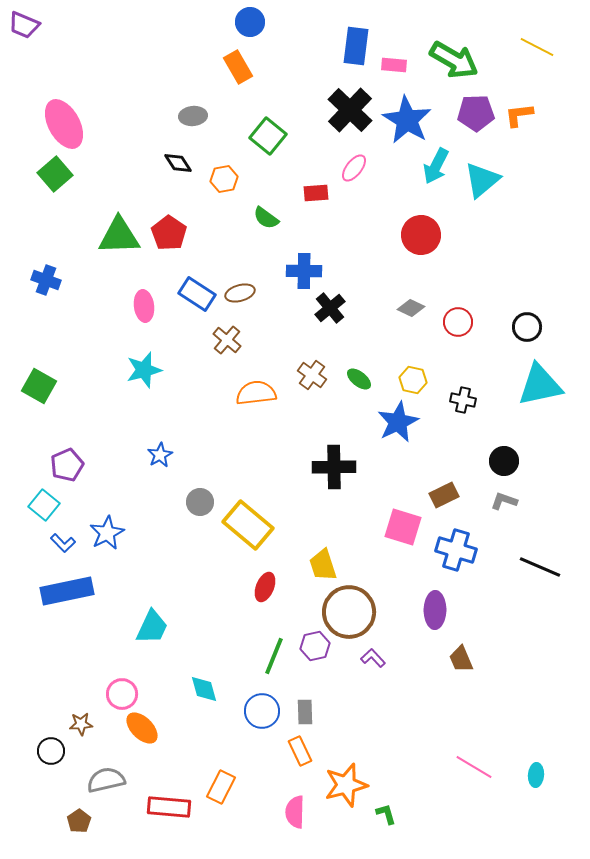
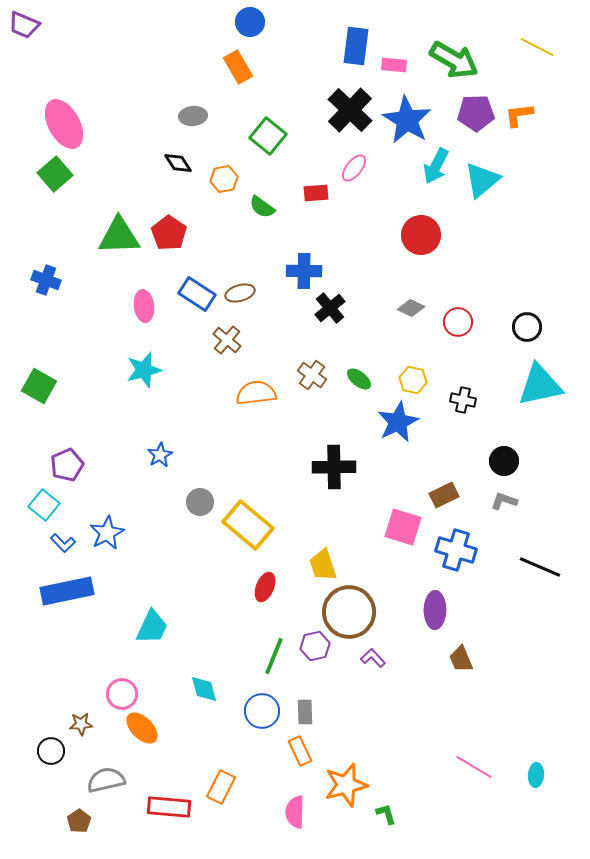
green semicircle at (266, 218): moved 4 px left, 11 px up
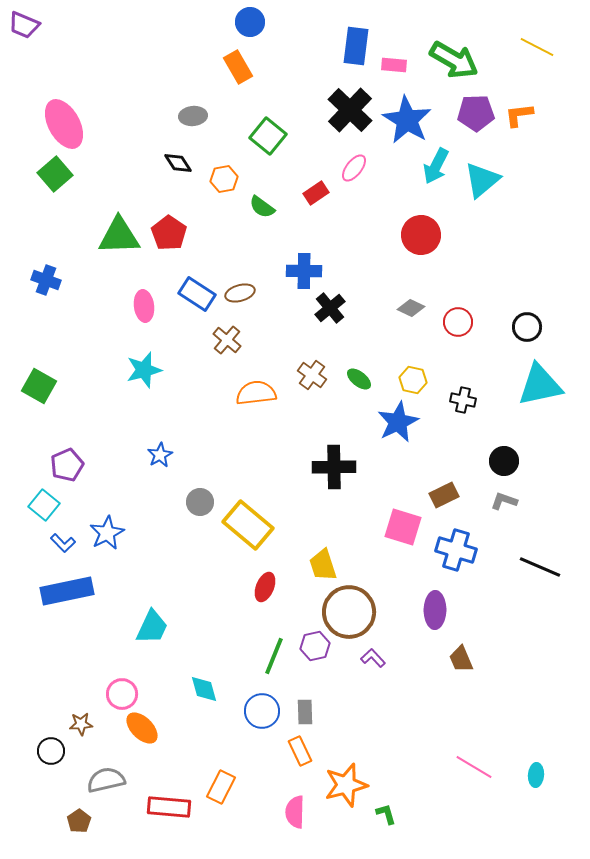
red rectangle at (316, 193): rotated 30 degrees counterclockwise
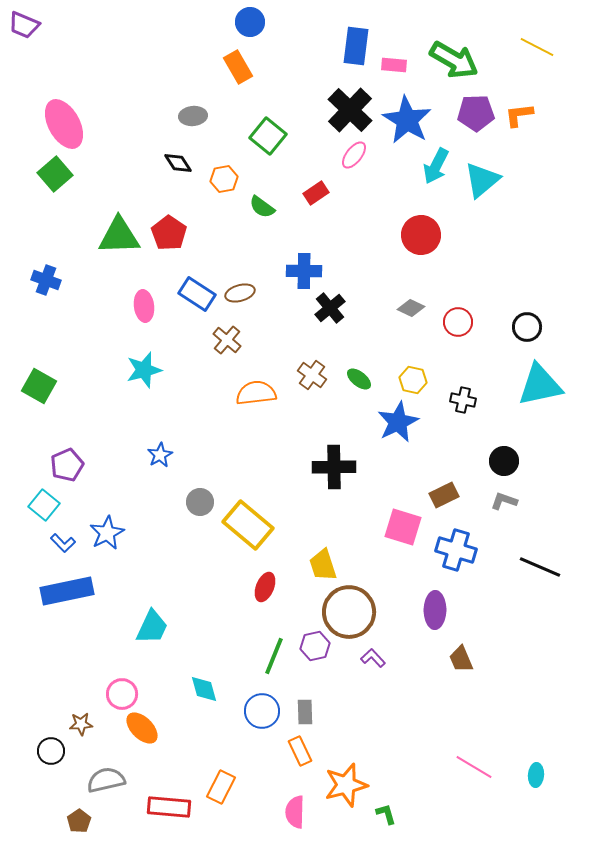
pink ellipse at (354, 168): moved 13 px up
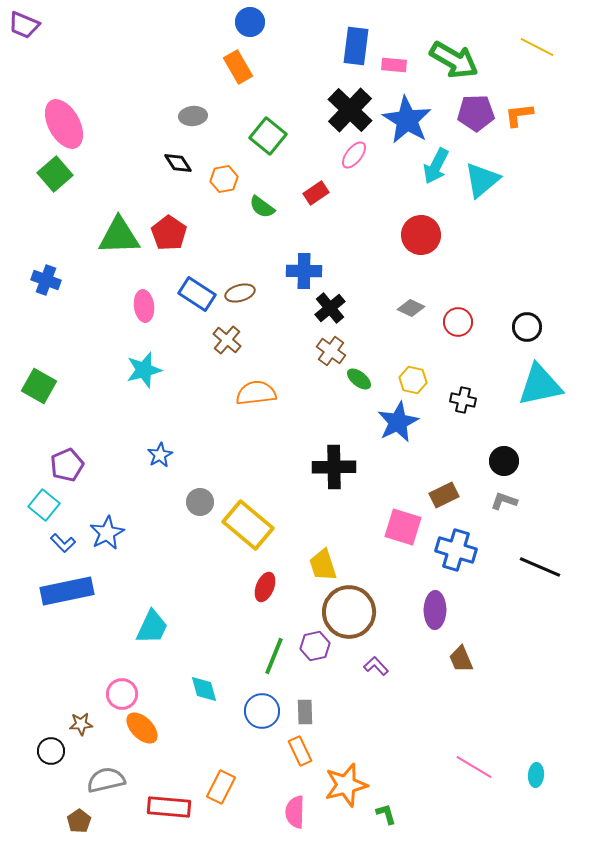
brown cross at (312, 375): moved 19 px right, 24 px up
purple L-shape at (373, 658): moved 3 px right, 8 px down
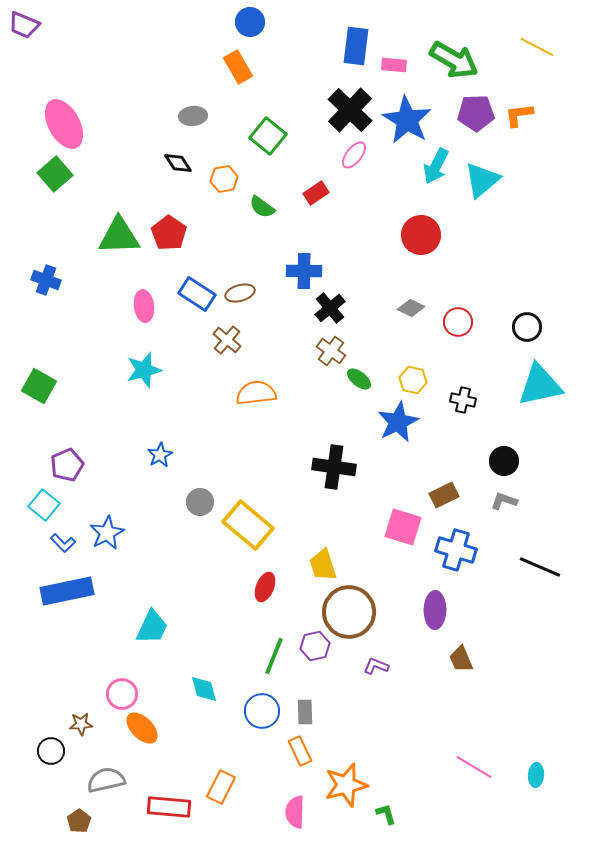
black cross at (334, 467): rotated 9 degrees clockwise
purple L-shape at (376, 666): rotated 25 degrees counterclockwise
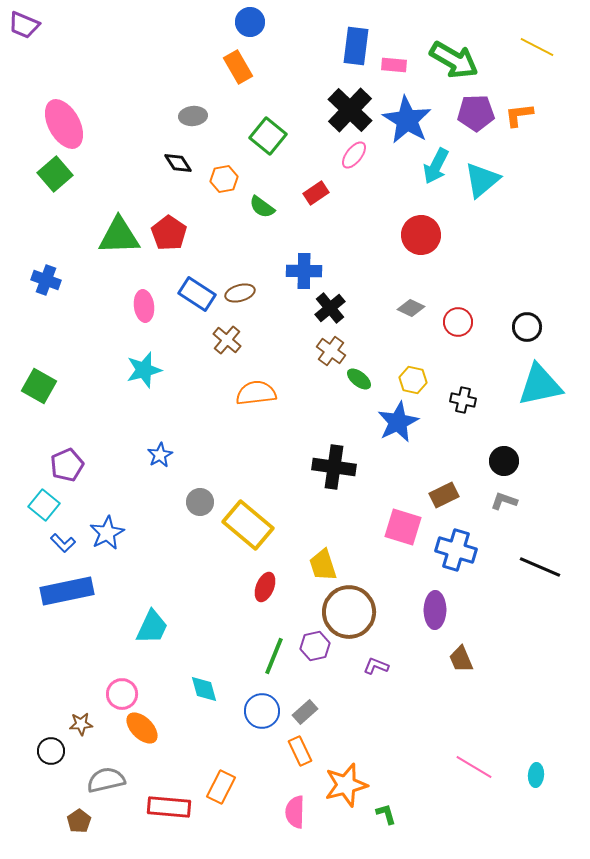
gray rectangle at (305, 712): rotated 50 degrees clockwise
